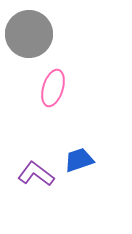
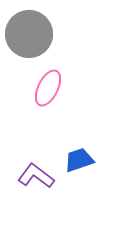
pink ellipse: moved 5 px left; rotated 9 degrees clockwise
purple L-shape: moved 2 px down
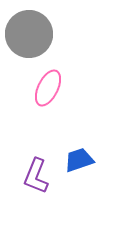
purple L-shape: rotated 105 degrees counterclockwise
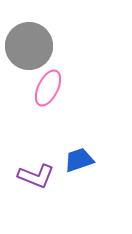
gray circle: moved 12 px down
purple L-shape: rotated 90 degrees counterclockwise
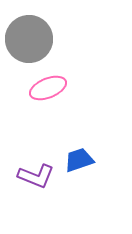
gray circle: moved 7 px up
pink ellipse: rotated 42 degrees clockwise
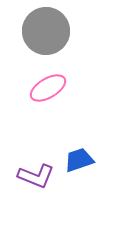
gray circle: moved 17 px right, 8 px up
pink ellipse: rotated 9 degrees counterclockwise
